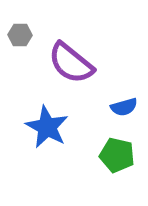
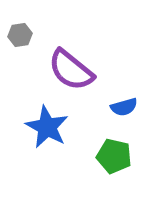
gray hexagon: rotated 10 degrees counterclockwise
purple semicircle: moved 7 px down
green pentagon: moved 3 px left, 1 px down
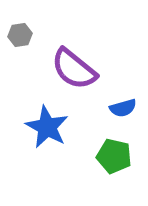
purple semicircle: moved 3 px right, 1 px up
blue semicircle: moved 1 px left, 1 px down
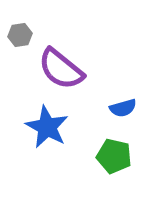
purple semicircle: moved 13 px left
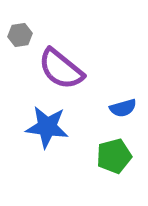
blue star: rotated 21 degrees counterclockwise
green pentagon: rotated 28 degrees counterclockwise
